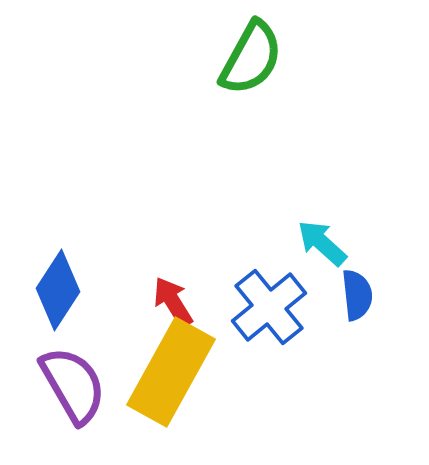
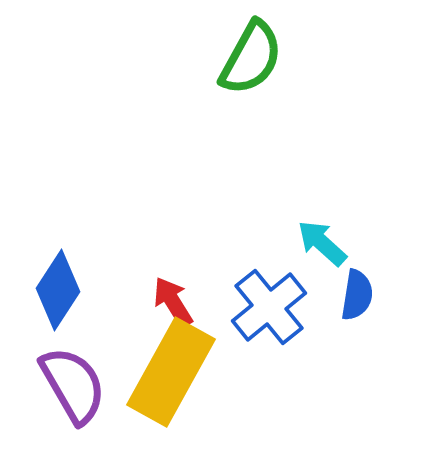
blue semicircle: rotated 15 degrees clockwise
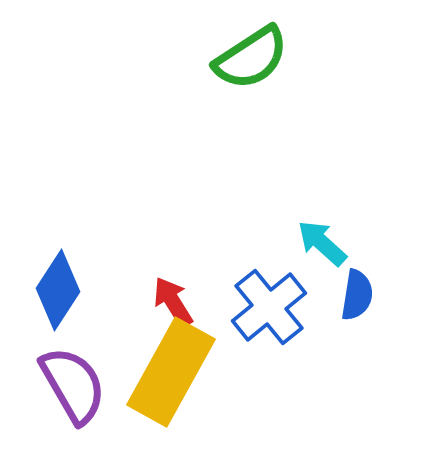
green semicircle: rotated 28 degrees clockwise
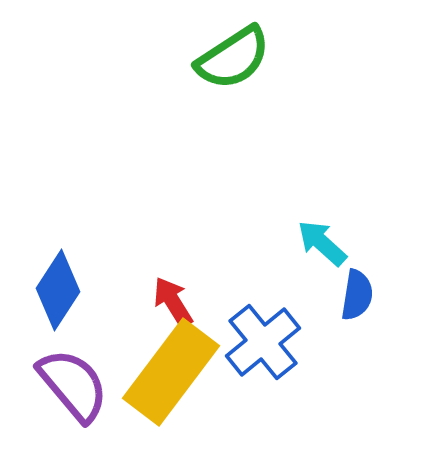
green semicircle: moved 18 px left
blue cross: moved 6 px left, 35 px down
yellow rectangle: rotated 8 degrees clockwise
purple semicircle: rotated 10 degrees counterclockwise
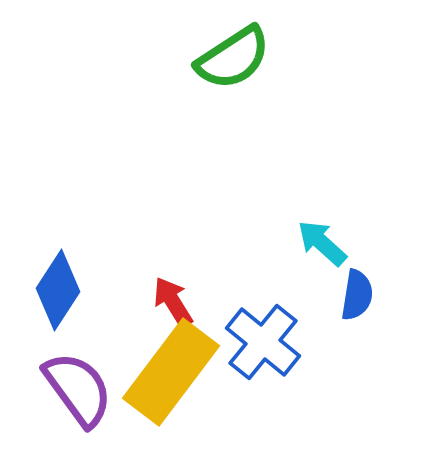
blue cross: rotated 12 degrees counterclockwise
purple semicircle: moved 5 px right, 4 px down; rotated 4 degrees clockwise
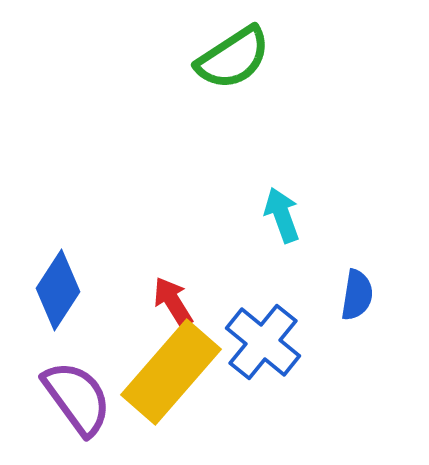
cyan arrow: moved 40 px left, 28 px up; rotated 28 degrees clockwise
yellow rectangle: rotated 4 degrees clockwise
purple semicircle: moved 1 px left, 9 px down
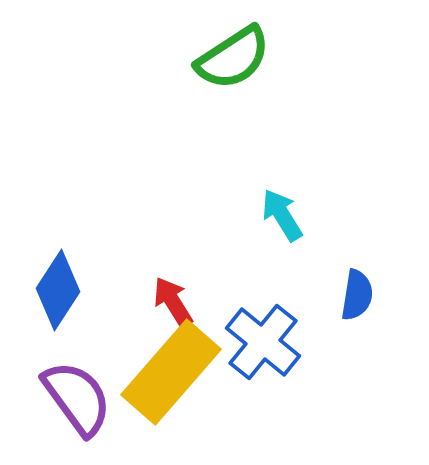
cyan arrow: rotated 12 degrees counterclockwise
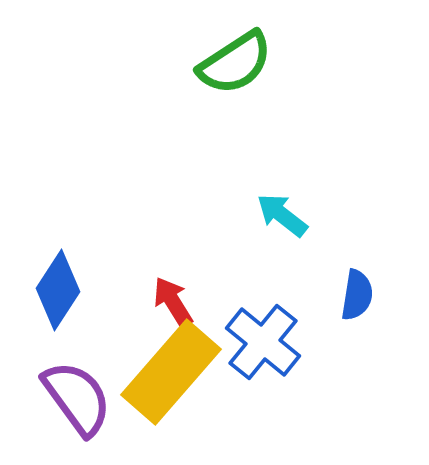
green semicircle: moved 2 px right, 5 px down
cyan arrow: rotated 20 degrees counterclockwise
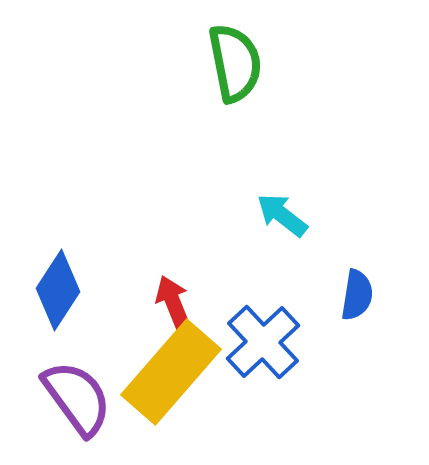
green semicircle: rotated 68 degrees counterclockwise
red arrow: rotated 10 degrees clockwise
blue cross: rotated 8 degrees clockwise
